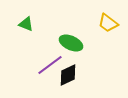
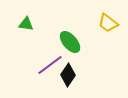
green triangle: rotated 14 degrees counterclockwise
green ellipse: moved 1 px left, 1 px up; rotated 25 degrees clockwise
black diamond: rotated 30 degrees counterclockwise
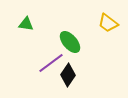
purple line: moved 1 px right, 2 px up
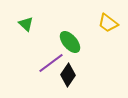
green triangle: rotated 35 degrees clockwise
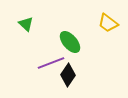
purple line: rotated 16 degrees clockwise
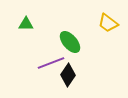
green triangle: rotated 42 degrees counterclockwise
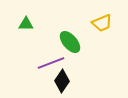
yellow trapezoid: moved 6 px left; rotated 60 degrees counterclockwise
black diamond: moved 6 px left, 6 px down
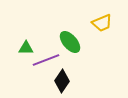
green triangle: moved 24 px down
purple line: moved 5 px left, 3 px up
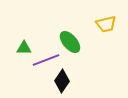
yellow trapezoid: moved 4 px right, 1 px down; rotated 10 degrees clockwise
green triangle: moved 2 px left
